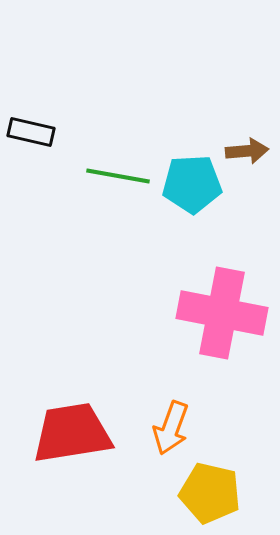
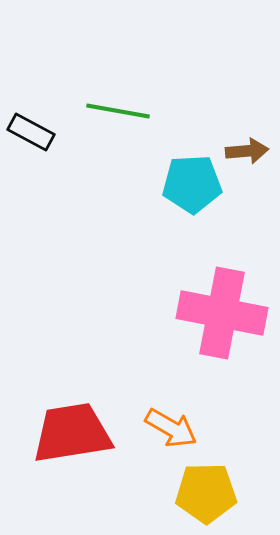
black rectangle: rotated 15 degrees clockwise
green line: moved 65 px up
orange arrow: rotated 80 degrees counterclockwise
yellow pentagon: moved 4 px left; rotated 14 degrees counterclockwise
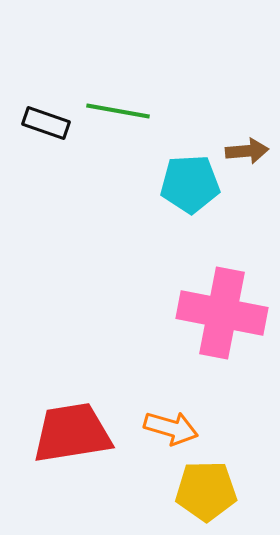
black rectangle: moved 15 px right, 9 px up; rotated 9 degrees counterclockwise
cyan pentagon: moved 2 px left
orange arrow: rotated 14 degrees counterclockwise
yellow pentagon: moved 2 px up
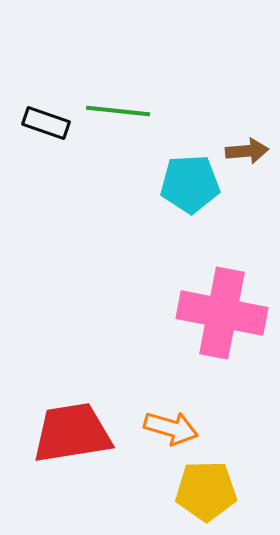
green line: rotated 4 degrees counterclockwise
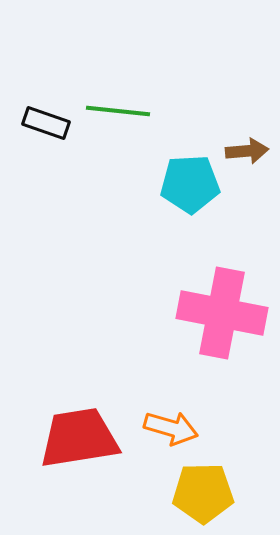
red trapezoid: moved 7 px right, 5 px down
yellow pentagon: moved 3 px left, 2 px down
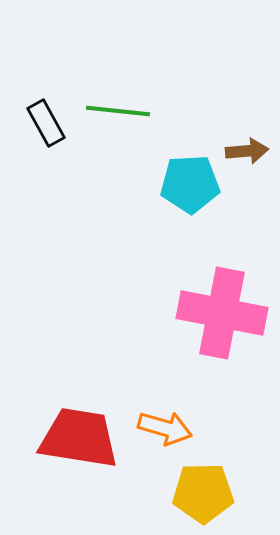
black rectangle: rotated 42 degrees clockwise
orange arrow: moved 6 px left
red trapezoid: rotated 18 degrees clockwise
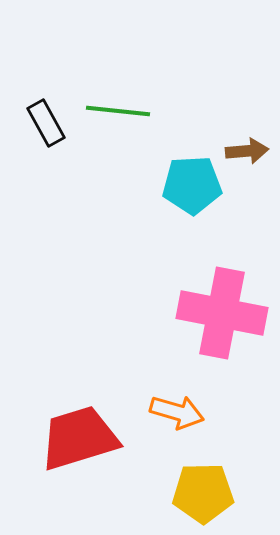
cyan pentagon: moved 2 px right, 1 px down
orange arrow: moved 12 px right, 16 px up
red trapezoid: rotated 26 degrees counterclockwise
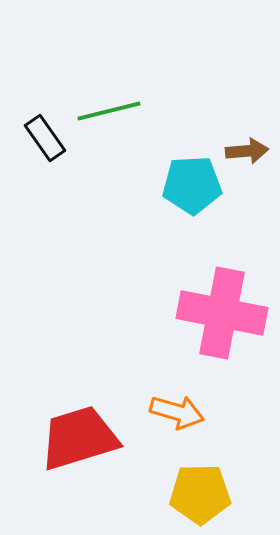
green line: moved 9 px left; rotated 20 degrees counterclockwise
black rectangle: moved 1 px left, 15 px down; rotated 6 degrees counterclockwise
yellow pentagon: moved 3 px left, 1 px down
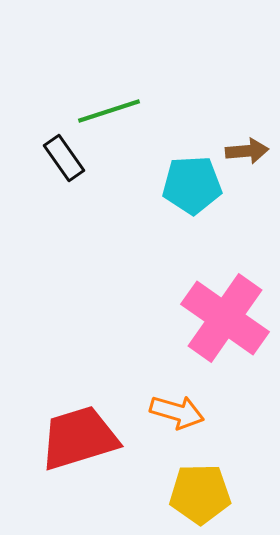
green line: rotated 4 degrees counterclockwise
black rectangle: moved 19 px right, 20 px down
pink cross: moved 3 px right, 5 px down; rotated 24 degrees clockwise
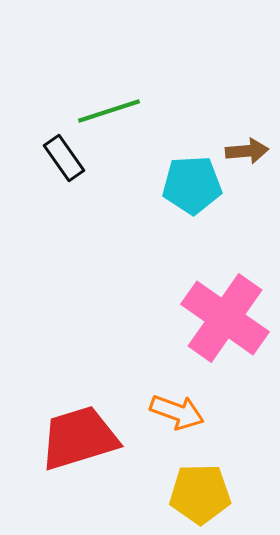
orange arrow: rotated 4 degrees clockwise
